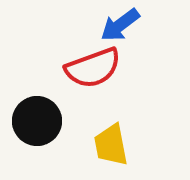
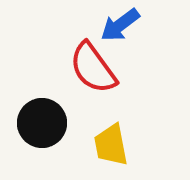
red semicircle: rotated 74 degrees clockwise
black circle: moved 5 px right, 2 px down
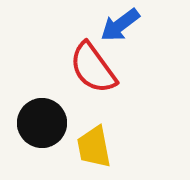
yellow trapezoid: moved 17 px left, 2 px down
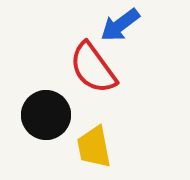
black circle: moved 4 px right, 8 px up
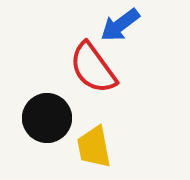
black circle: moved 1 px right, 3 px down
